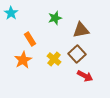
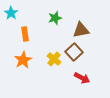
orange rectangle: moved 5 px left, 5 px up; rotated 24 degrees clockwise
brown square: moved 3 px left, 2 px up
red arrow: moved 3 px left, 2 px down
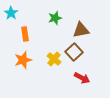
orange star: rotated 12 degrees clockwise
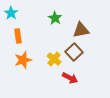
green star: rotated 24 degrees counterclockwise
orange rectangle: moved 7 px left, 2 px down
red arrow: moved 12 px left
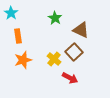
brown triangle: rotated 36 degrees clockwise
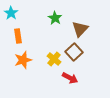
brown triangle: moved 1 px left, 1 px up; rotated 48 degrees clockwise
